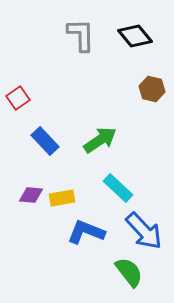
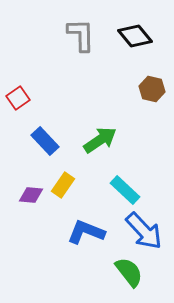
cyan rectangle: moved 7 px right, 2 px down
yellow rectangle: moved 1 px right, 13 px up; rotated 45 degrees counterclockwise
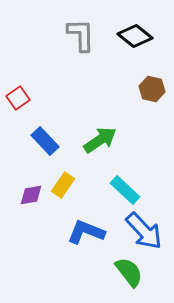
black diamond: rotated 12 degrees counterclockwise
purple diamond: rotated 15 degrees counterclockwise
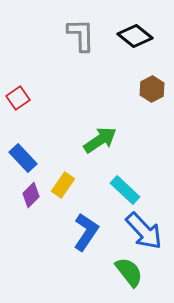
brown hexagon: rotated 20 degrees clockwise
blue rectangle: moved 22 px left, 17 px down
purple diamond: rotated 35 degrees counterclockwise
blue L-shape: rotated 102 degrees clockwise
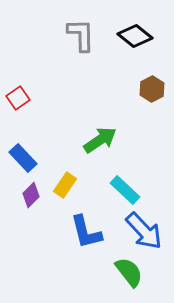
yellow rectangle: moved 2 px right
blue L-shape: rotated 132 degrees clockwise
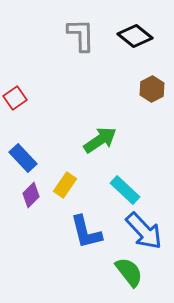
red square: moved 3 px left
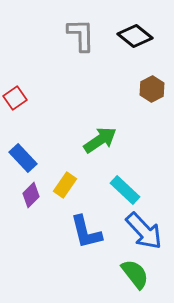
green semicircle: moved 6 px right, 2 px down
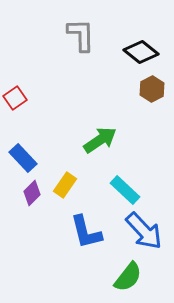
black diamond: moved 6 px right, 16 px down
purple diamond: moved 1 px right, 2 px up
green semicircle: moved 7 px left, 3 px down; rotated 76 degrees clockwise
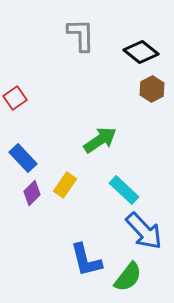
cyan rectangle: moved 1 px left
blue L-shape: moved 28 px down
